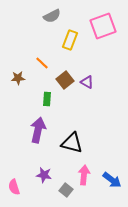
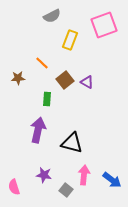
pink square: moved 1 px right, 1 px up
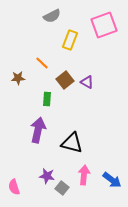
purple star: moved 3 px right, 1 px down
gray square: moved 4 px left, 2 px up
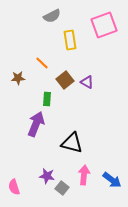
yellow rectangle: rotated 30 degrees counterclockwise
purple arrow: moved 2 px left, 6 px up; rotated 10 degrees clockwise
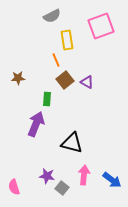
pink square: moved 3 px left, 1 px down
yellow rectangle: moved 3 px left
orange line: moved 14 px right, 3 px up; rotated 24 degrees clockwise
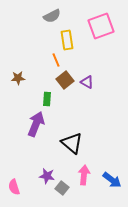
black triangle: rotated 25 degrees clockwise
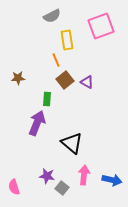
purple arrow: moved 1 px right, 1 px up
blue arrow: rotated 24 degrees counterclockwise
